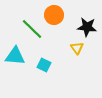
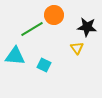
green line: rotated 75 degrees counterclockwise
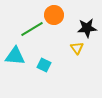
black star: moved 1 px down; rotated 12 degrees counterclockwise
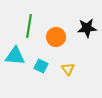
orange circle: moved 2 px right, 22 px down
green line: moved 3 px left, 3 px up; rotated 50 degrees counterclockwise
yellow triangle: moved 9 px left, 21 px down
cyan square: moved 3 px left, 1 px down
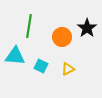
black star: rotated 30 degrees counterclockwise
orange circle: moved 6 px right
yellow triangle: rotated 40 degrees clockwise
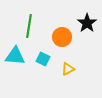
black star: moved 5 px up
cyan square: moved 2 px right, 7 px up
